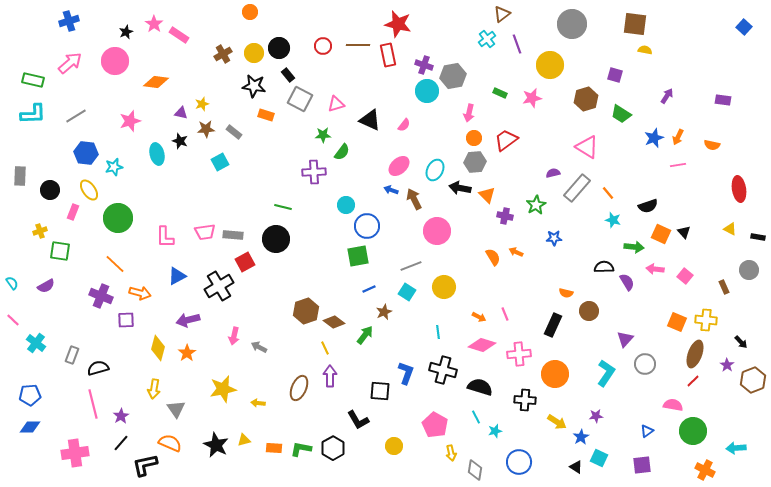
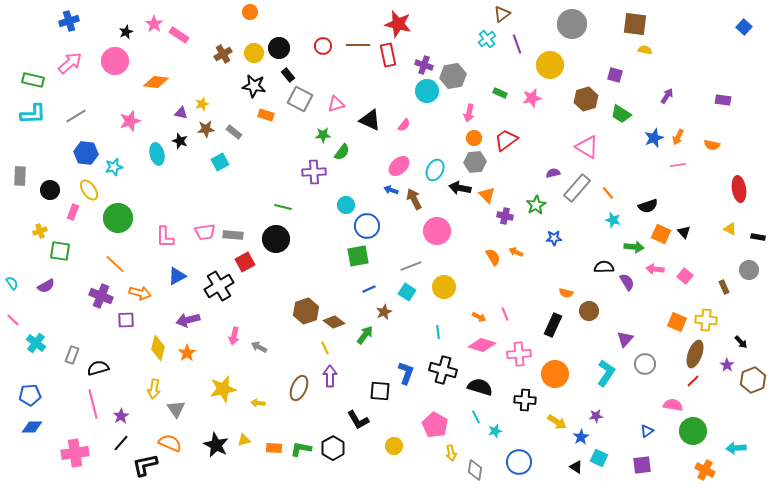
blue diamond at (30, 427): moved 2 px right
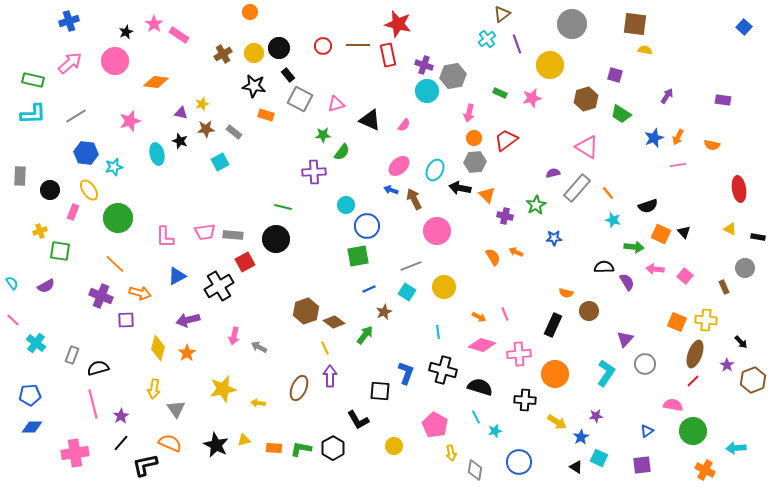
gray circle at (749, 270): moved 4 px left, 2 px up
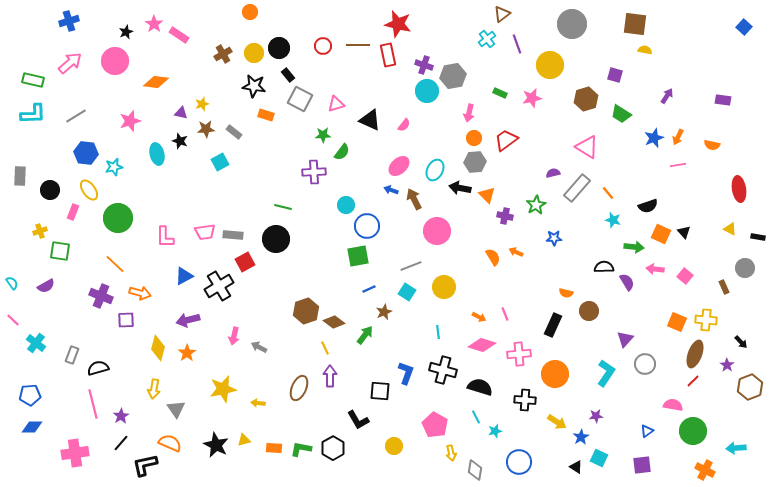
blue triangle at (177, 276): moved 7 px right
brown hexagon at (753, 380): moved 3 px left, 7 px down
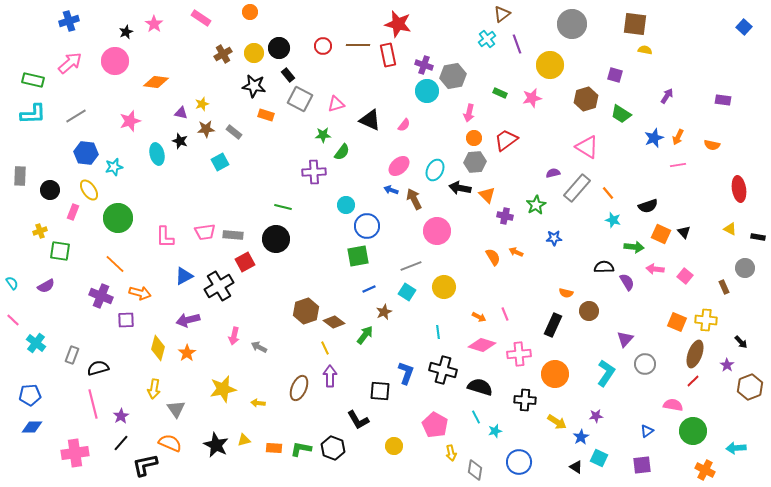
pink rectangle at (179, 35): moved 22 px right, 17 px up
black hexagon at (333, 448): rotated 10 degrees counterclockwise
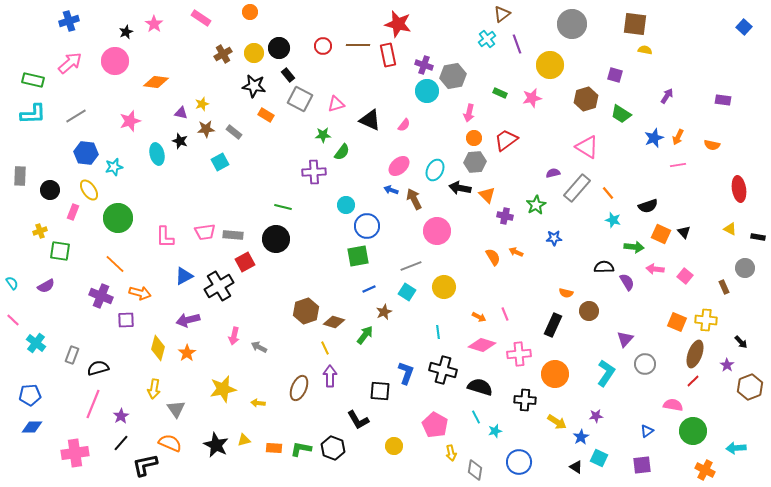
orange rectangle at (266, 115): rotated 14 degrees clockwise
brown diamond at (334, 322): rotated 20 degrees counterclockwise
pink line at (93, 404): rotated 36 degrees clockwise
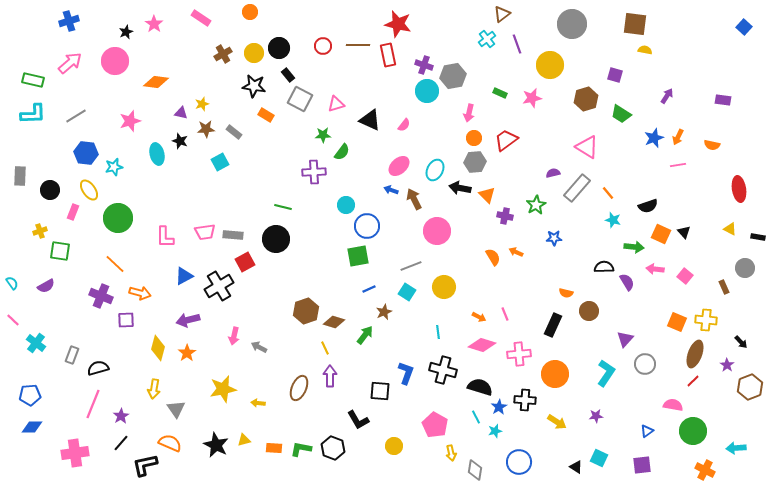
blue star at (581, 437): moved 82 px left, 30 px up
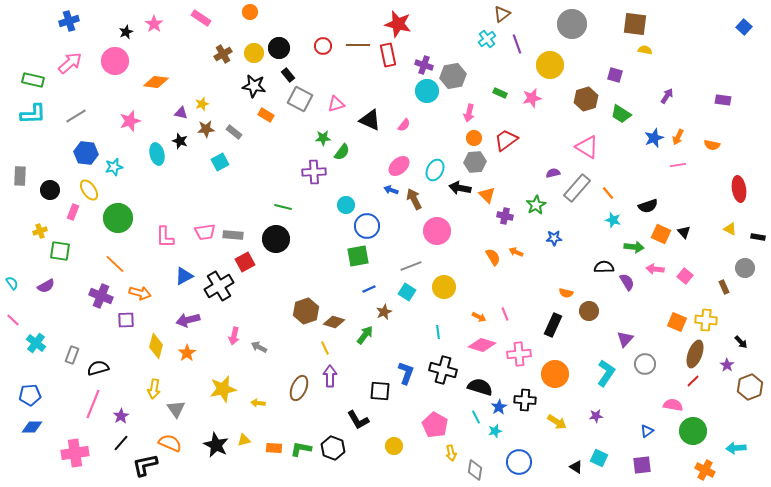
green star at (323, 135): moved 3 px down
yellow diamond at (158, 348): moved 2 px left, 2 px up
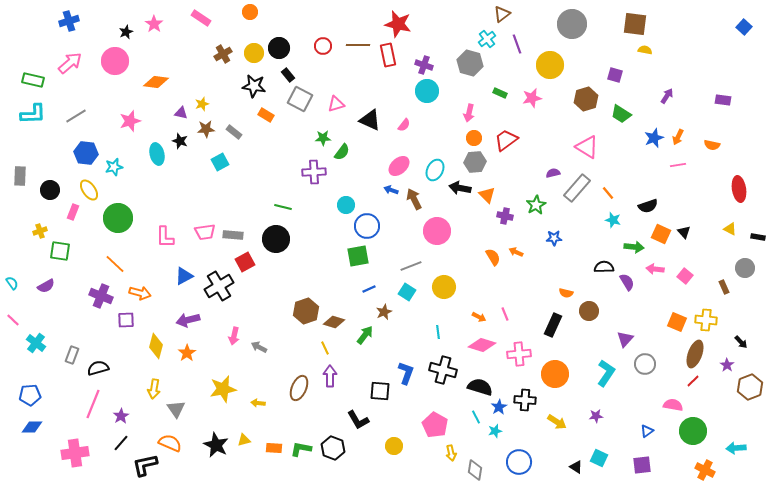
gray hexagon at (453, 76): moved 17 px right, 13 px up; rotated 25 degrees clockwise
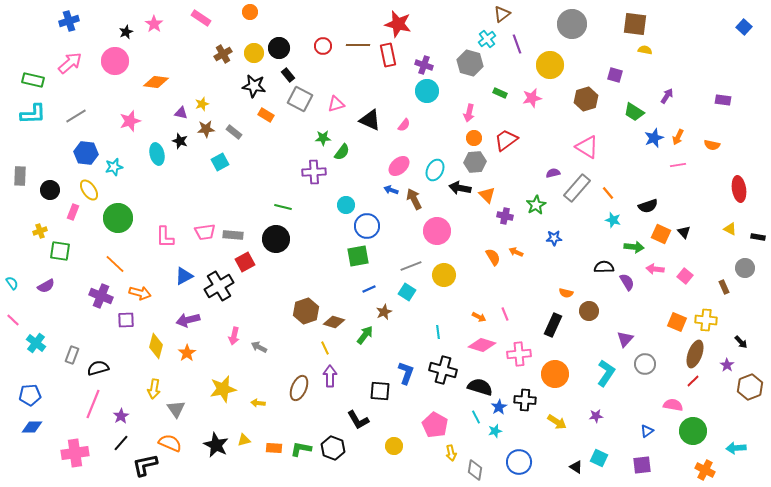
green trapezoid at (621, 114): moved 13 px right, 2 px up
yellow circle at (444, 287): moved 12 px up
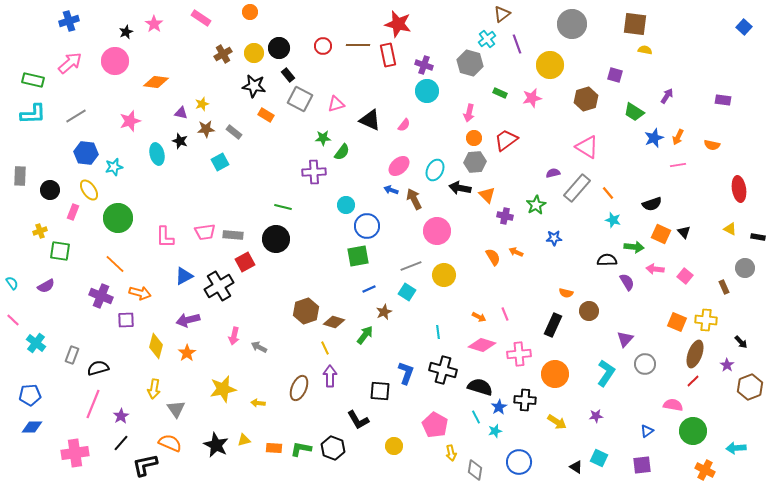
black semicircle at (648, 206): moved 4 px right, 2 px up
black semicircle at (604, 267): moved 3 px right, 7 px up
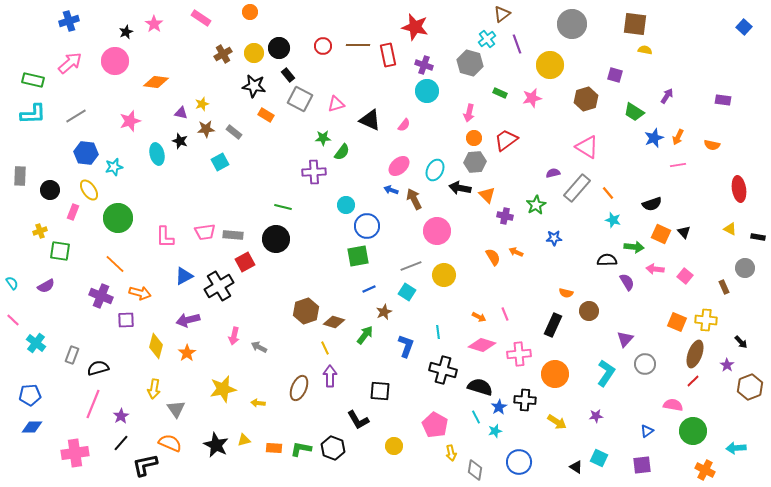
red star at (398, 24): moved 17 px right, 3 px down
blue L-shape at (406, 373): moved 27 px up
